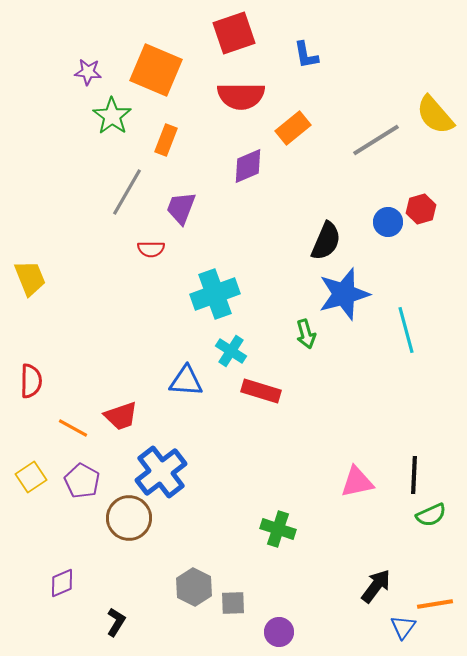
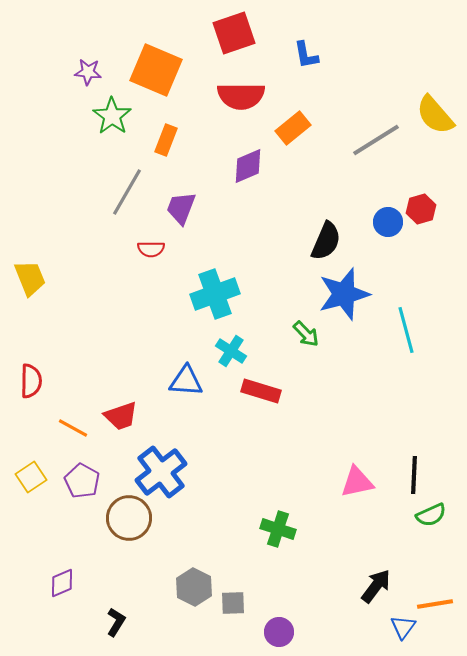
green arrow at (306, 334): rotated 28 degrees counterclockwise
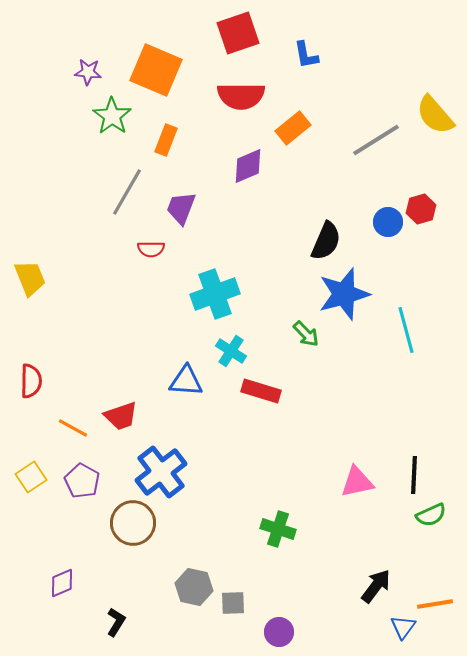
red square at (234, 33): moved 4 px right
brown circle at (129, 518): moved 4 px right, 5 px down
gray hexagon at (194, 587): rotated 15 degrees counterclockwise
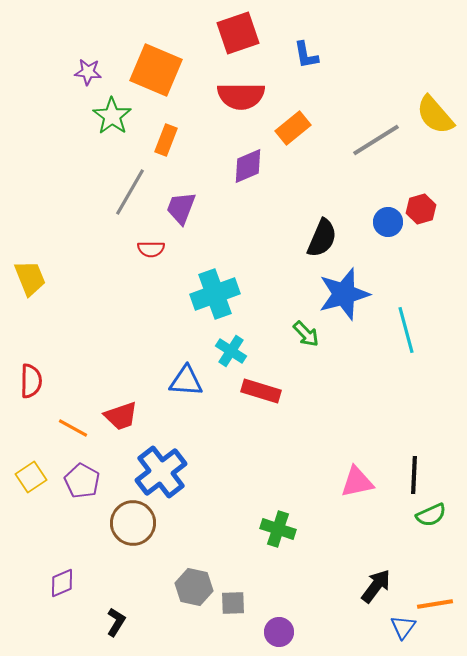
gray line at (127, 192): moved 3 px right
black semicircle at (326, 241): moved 4 px left, 3 px up
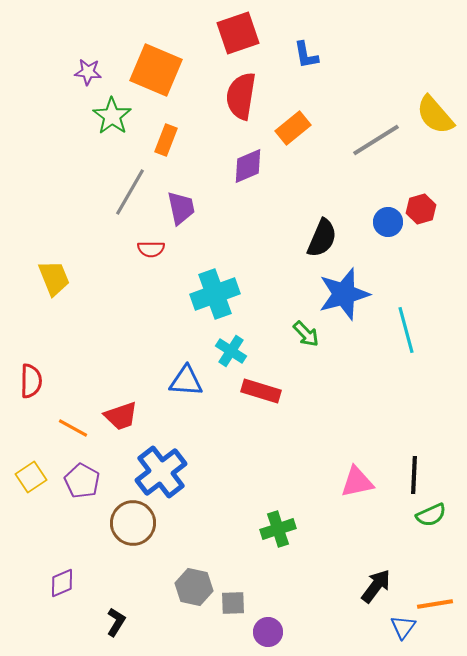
red semicircle at (241, 96): rotated 99 degrees clockwise
purple trapezoid at (181, 208): rotated 147 degrees clockwise
yellow trapezoid at (30, 278): moved 24 px right
green cross at (278, 529): rotated 36 degrees counterclockwise
purple circle at (279, 632): moved 11 px left
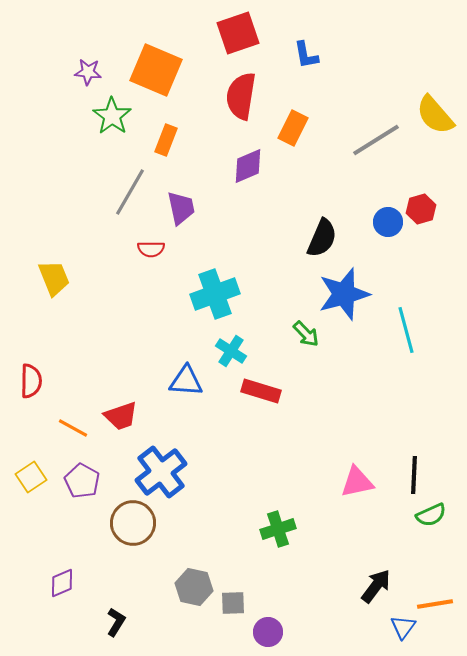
orange rectangle at (293, 128): rotated 24 degrees counterclockwise
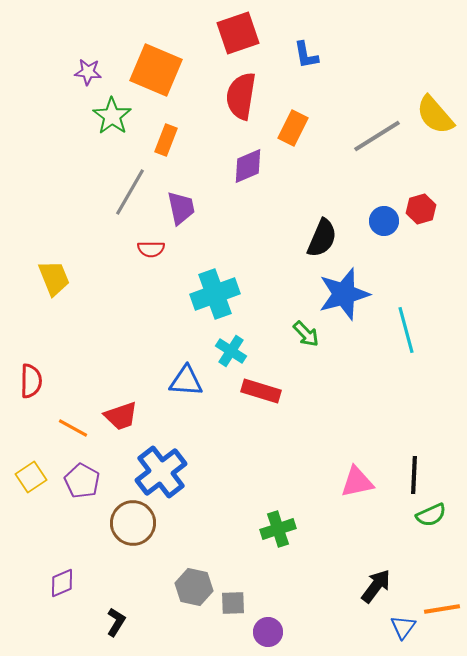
gray line at (376, 140): moved 1 px right, 4 px up
blue circle at (388, 222): moved 4 px left, 1 px up
orange line at (435, 604): moved 7 px right, 5 px down
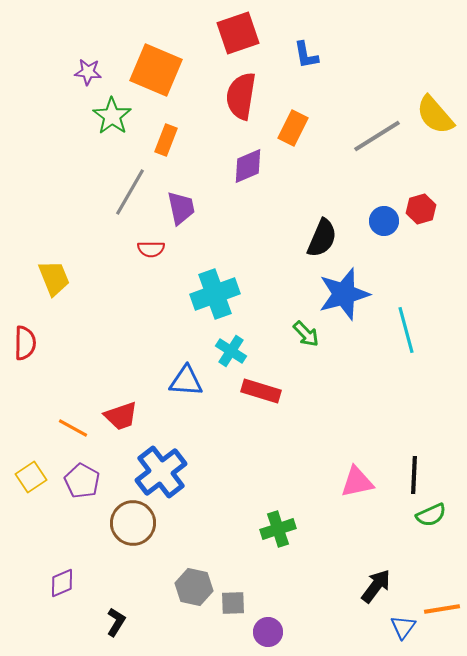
red semicircle at (31, 381): moved 6 px left, 38 px up
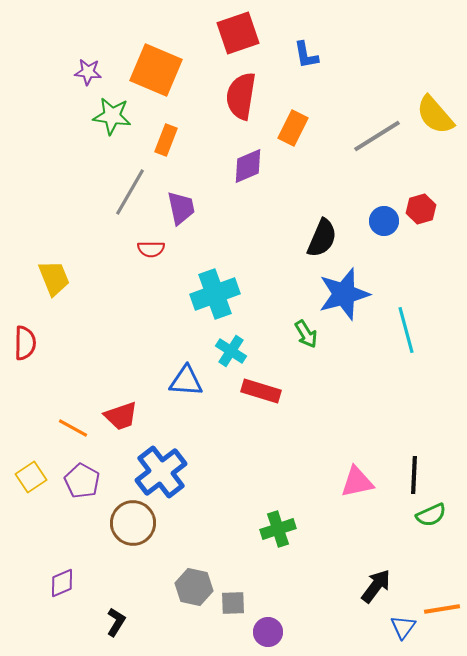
green star at (112, 116): rotated 27 degrees counterclockwise
green arrow at (306, 334): rotated 12 degrees clockwise
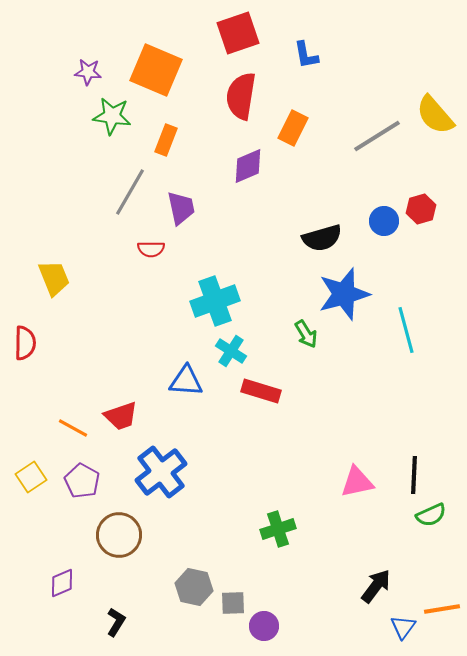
black semicircle at (322, 238): rotated 51 degrees clockwise
cyan cross at (215, 294): moved 7 px down
brown circle at (133, 523): moved 14 px left, 12 px down
purple circle at (268, 632): moved 4 px left, 6 px up
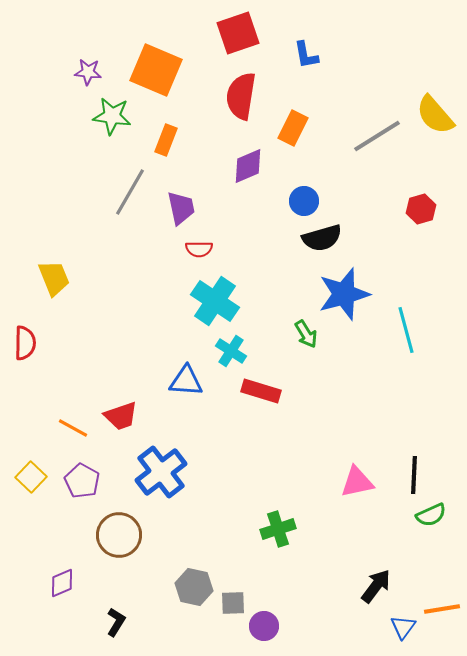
blue circle at (384, 221): moved 80 px left, 20 px up
red semicircle at (151, 249): moved 48 px right
cyan cross at (215, 301): rotated 36 degrees counterclockwise
yellow square at (31, 477): rotated 12 degrees counterclockwise
